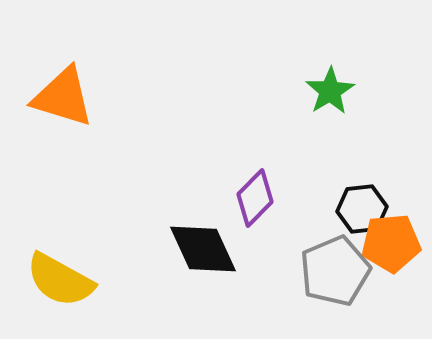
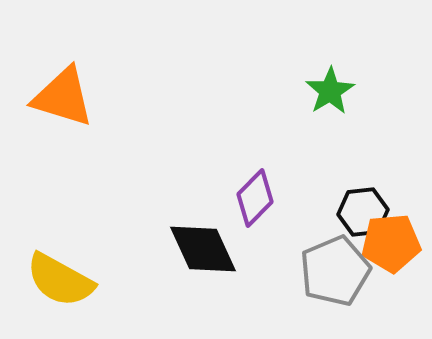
black hexagon: moved 1 px right, 3 px down
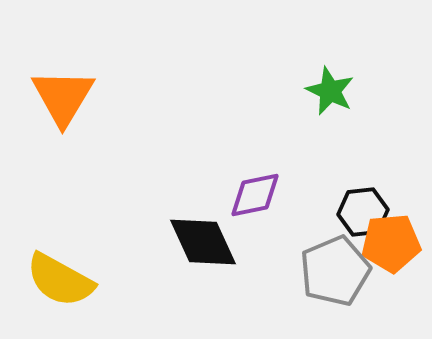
green star: rotated 15 degrees counterclockwise
orange triangle: rotated 44 degrees clockwise
purple diamond: moved 3 px up; rotated 34 degrees clockwise
black diamond: moved 7 px up
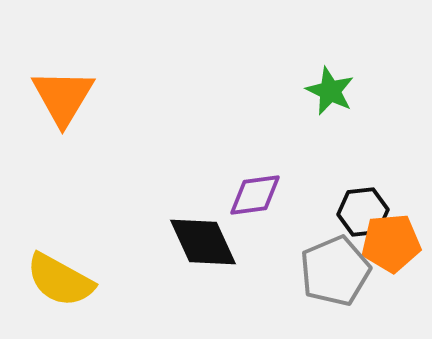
purple diamond: rotated 4 degrees clockwise
